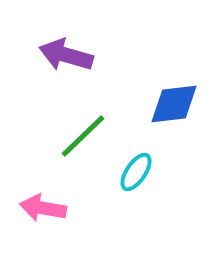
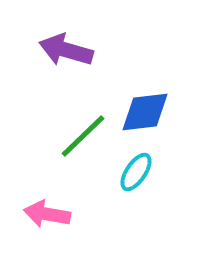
purple arrow: moved 5 px up
blue diamond: moved 29 px left, 8 px down
pink arrow: moved 4 px right, 6 px down
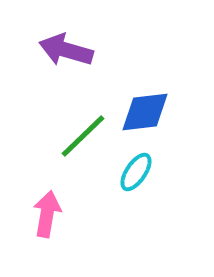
pink arrow: rotated 90 degrees clockwise
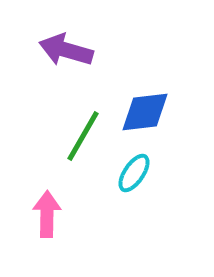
green line: rotated 16 degrees counterclockwise
cyan ellipse: moved 2 px left, 1 px down
pink arrow: rotated 9 degrees counterclockwise
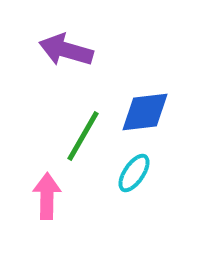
pink arrow: moved 18 px up
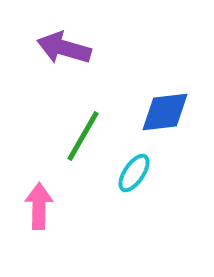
purple arrow: moved 2 px left, 2 px up
blue diamond: moved 20 px right
pink arrow: moved 8 px left, 10 px down
